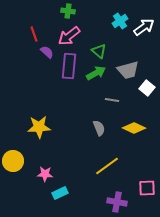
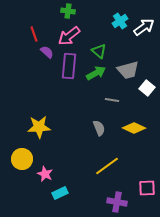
yellow circle: moved 9 px right, 2 px up
pink star: rotated 21 degrees clockwise
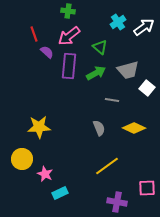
cyan cross: moved 2 px left, 1 px down
green triangle: moved 1 px right, 4 px up
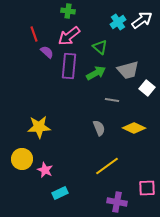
white arrow: moved 2 px left, 7 px up
pink star: moved 4 px up
